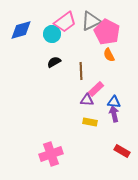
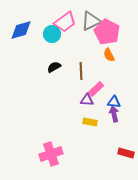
black semicircle: moved 5 px down
red rectangle: moved 4 px right, 2 px down; rotated 14 degrees counterclockwise
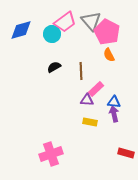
gray triangle: rotated 45 degrees counterclockwise
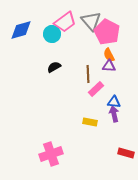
brown line: moved 7 px right, 3 px down
purple triangle: moved 22 px right, 34 px up
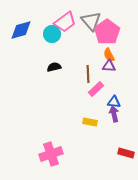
pink pentagon: rotated 10 degrees clockwise
black semicircle: rotated 16 degrees clockwise
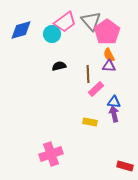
black semicircle: moved 5 px right, 1 px up
red rectangle: moved 1 px left, 13 px down
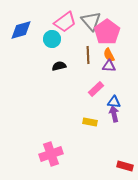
cyan circle: moved 5 px down
brown line: moved 19 px up
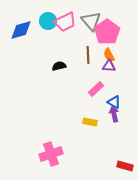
pink trapezoid: rotated 10 degrees clockwise
cyan circle: moved 4 px left, 18 px up
blue triangle: rotated 24 degrees clockwise
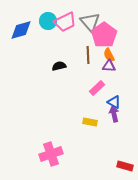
gray triangle: moved 1 px left, 1 px down
pink pentagon: moved 3 px left, 3 px down
pink rectangle: moved 1 px right, 1 px up
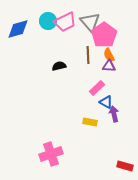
blue diamond: moved 3 px left, 1 px up
blue triangle: moved 8 px left
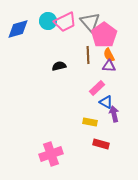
red rectangle: moved 24 px left, 22 px up
